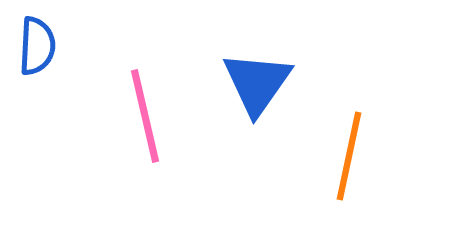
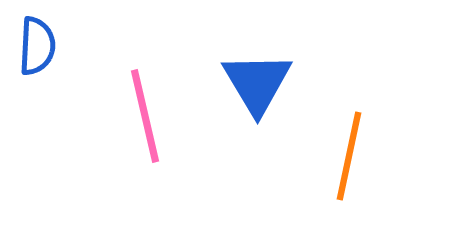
blue triangle: rotated 6 degrees counterclockwise
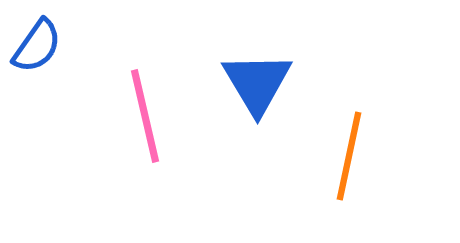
blue semicircle: rotated 32 degrees clockwise
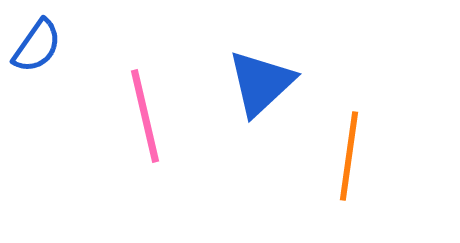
blue triangle: moved 4 px right; rotated 18 degrees clockwise
orange line: rotated 4 degrees counterclockwise
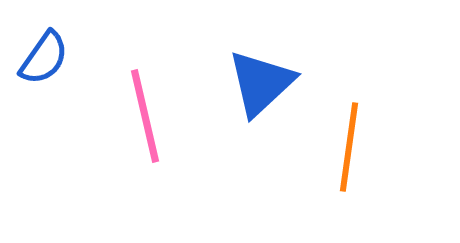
blue semicircle: moved 7 px right, 12 px down
orange line: moved 9 px up
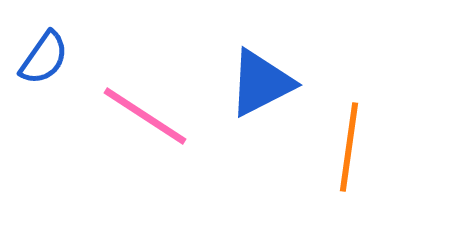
blue triangle: rotated 16 degrees clockwise
pink line: rotated 44 degrees counterclockwise
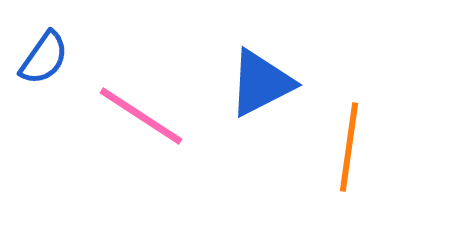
pink line: moved 4 px left
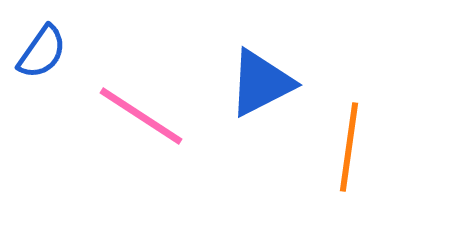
blue semicircle: moved 2 px left, 6 px up
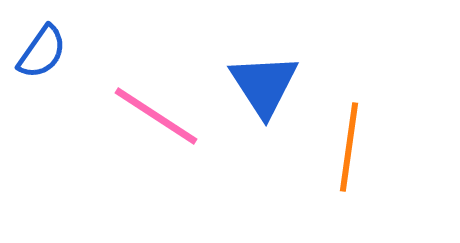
blue triangle: moved 3 px right, 2 px down; rotated 36 degrees counterclockwise
pink line: moved 15 px right
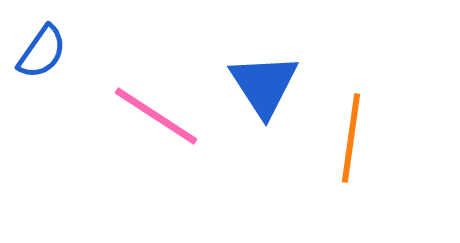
orange line: moved 2 px right, 9 px up
